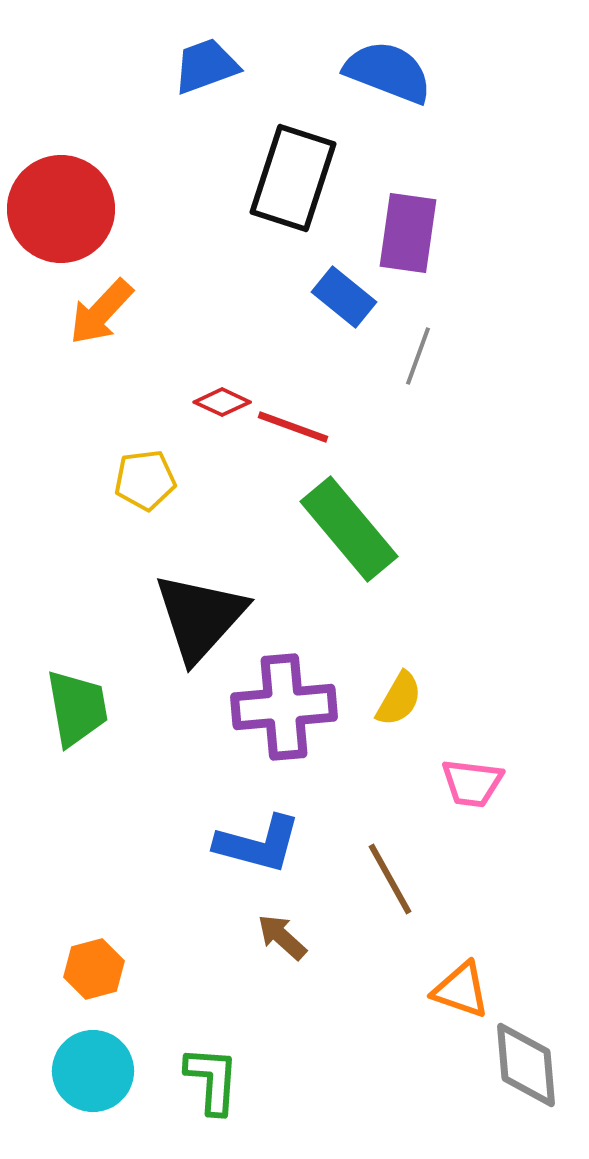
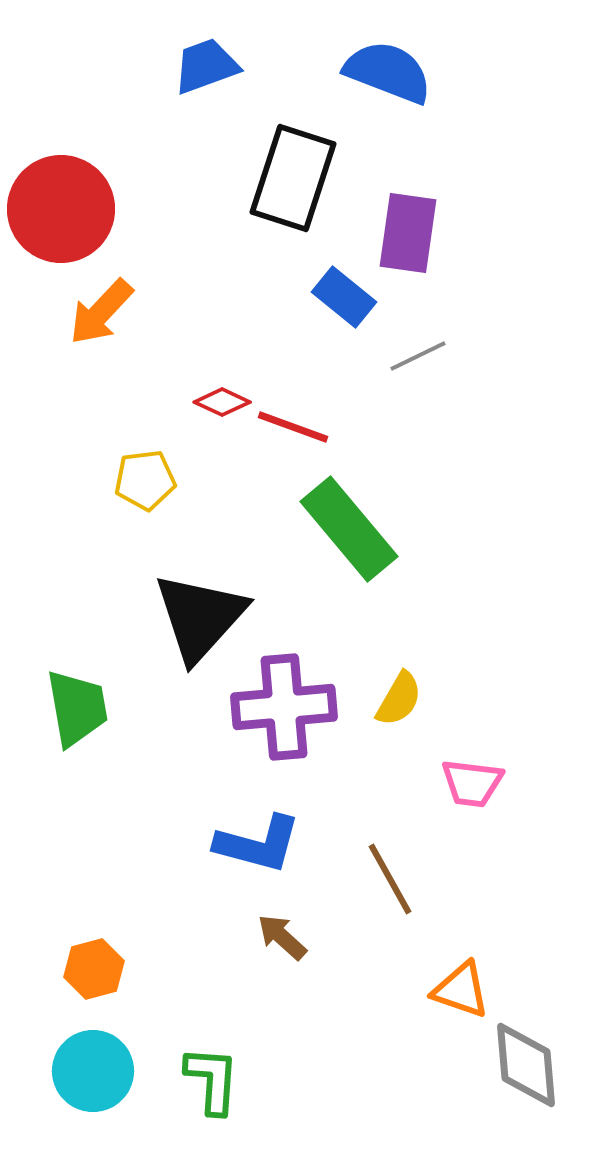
gray line: rotated 44 degrees clockwise
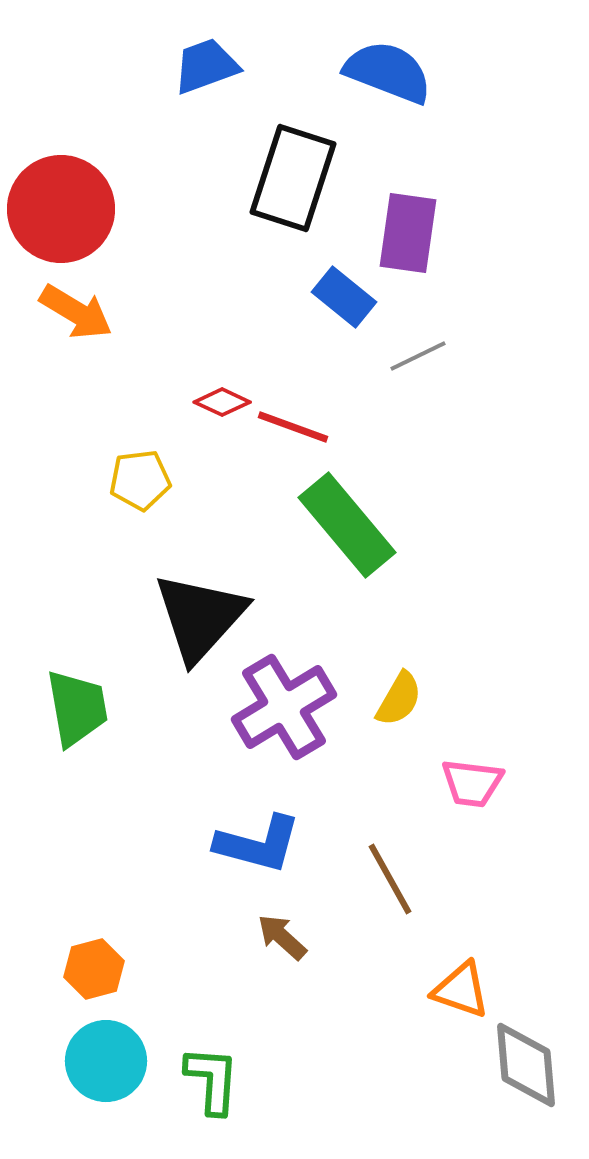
orange arrow: moved 25 px left; rotated 102 degrees counterclockwise
yellow pentagon: moved 5 px left
green rectangle: moved 2 px left, 4 px up
purple cross: rotated 26 degrees counterclockwise
cyan circle: moved 13 px right, 10 px up
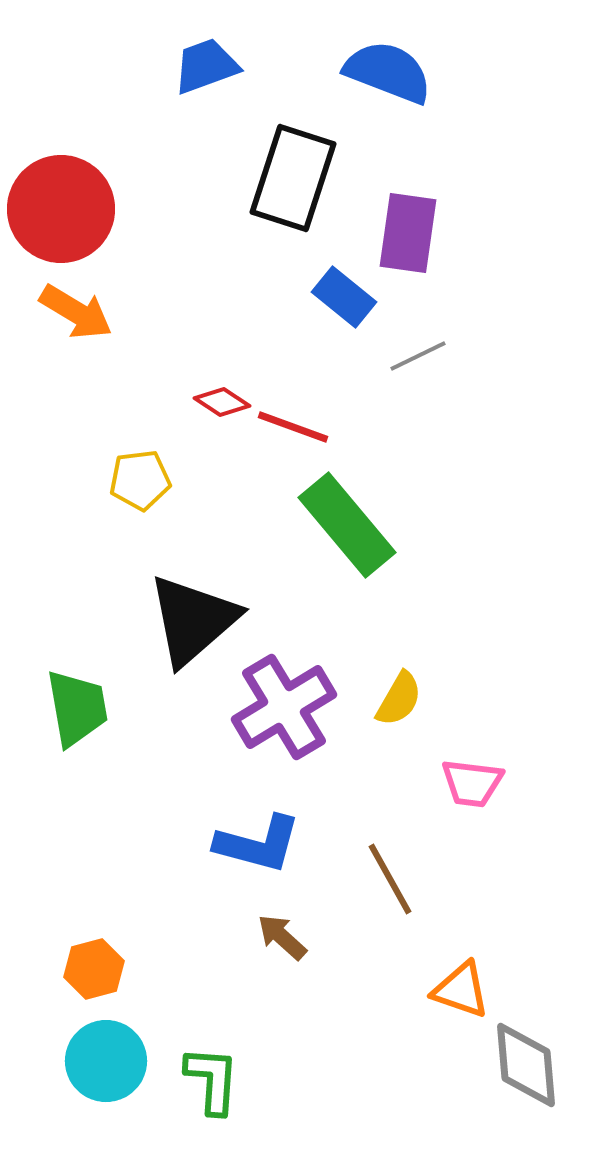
red diamond: rotated 8 degrees clockwise
black triangle: moved 7 px left, 3 px down; rotated 7 degrees clockwise
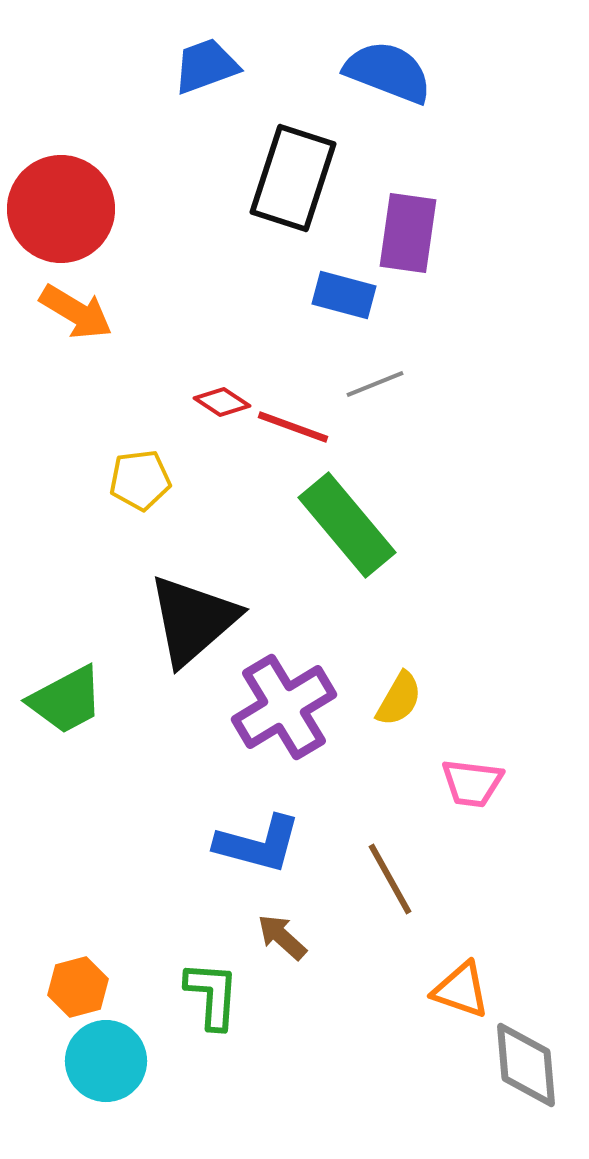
blue rectangle: moved 2 px up; rotated 24 degrees counterclockwise
gray line: moved 43 px left, 28 px down; rotated 4 degrees clockwise
green trapezoid: moved 11 px left, 8 px up; rotated 72 degrees clockwise
orange hexagon: moved 16 px left, 18 px down
green L-shape: moved 85 px up
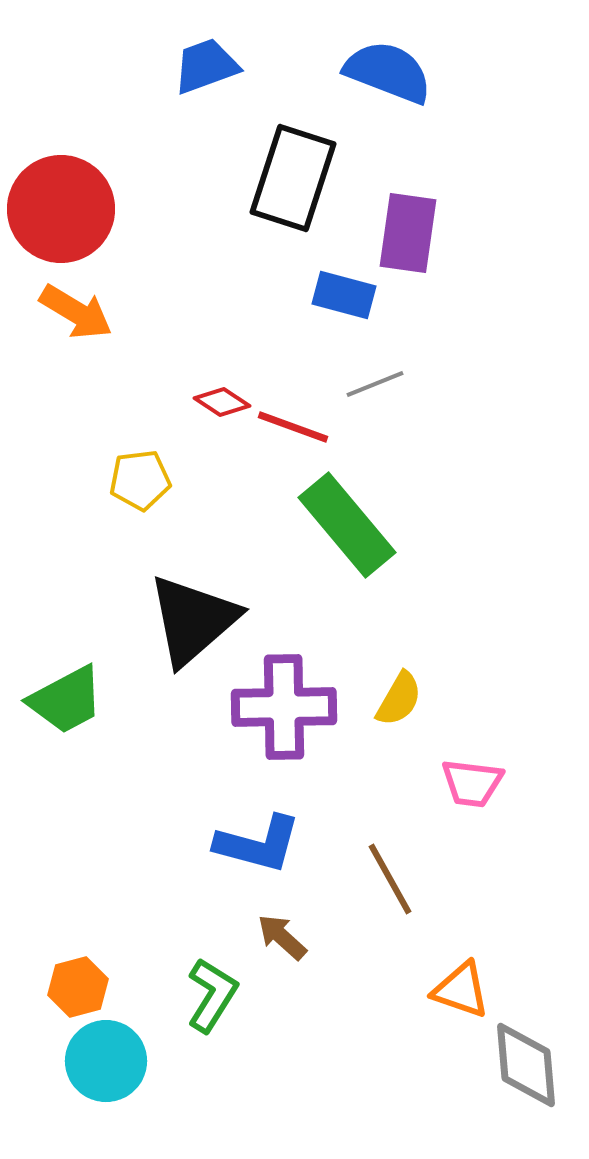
purple cross: rotated 30 degrees clockwise
green L-shape: rotated 28 degrees clockwise
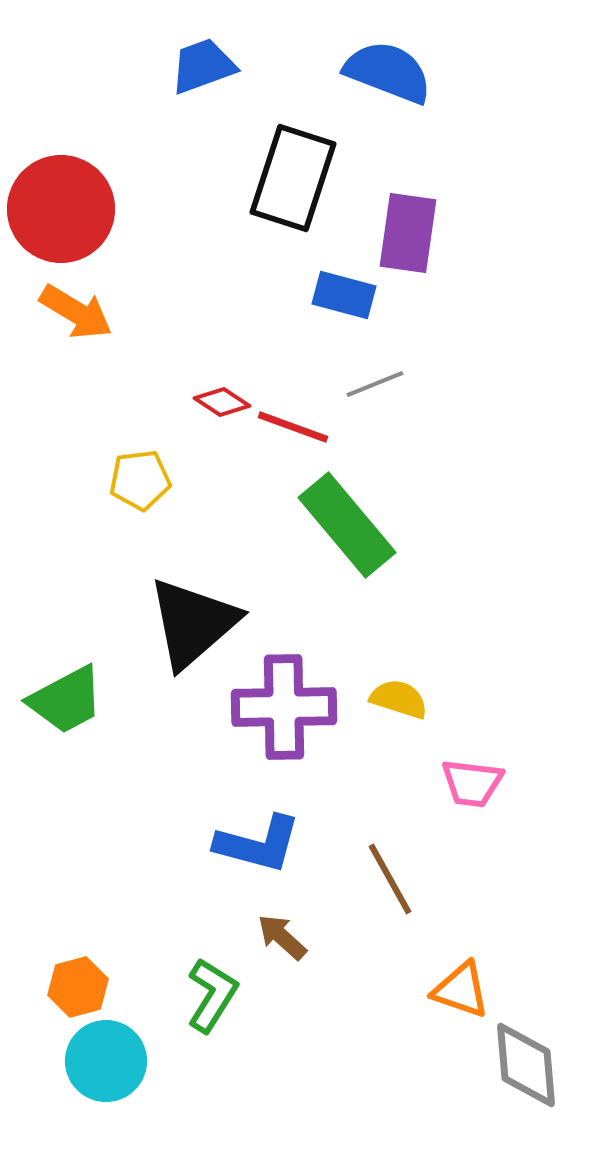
blue trapezoid: moved 3 px left
black triangle: moved 3 px down
yellow semicircle: rotated 102 degrees counterclockwise
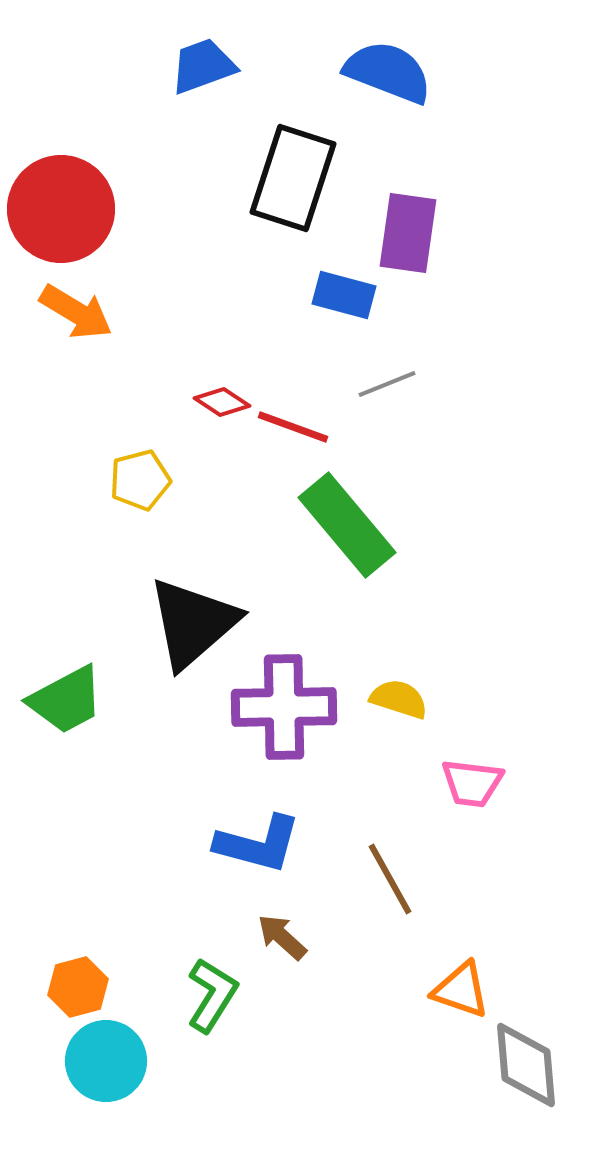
gray line: moved 12 px right
yellow pentagon: rotated 8 degrees counterclockwise
